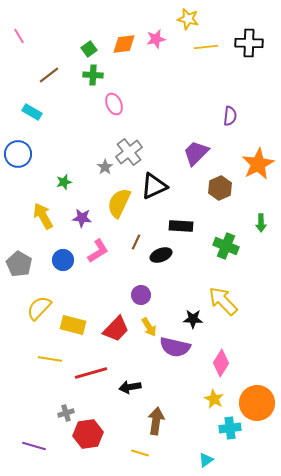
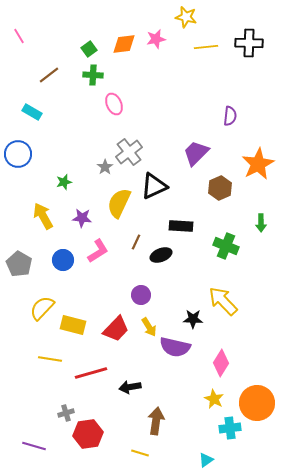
yellow star at (188, 19): moved 2 px left, 2 px up
yellow semicircle at (39, 308): moved 3 px right
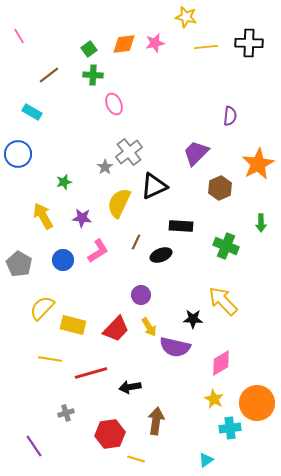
pink star at (156, 39): moved 1 px left, 4 px down
pink diamond at (221, 363): rotated 28 degrees clockwise
red hexagon at (88, 434): moved 22 px right
purple line at (34, 446): rotated 40 degrees clockwise
yellow line at (140, 453): moved 4 px left, 6 px down
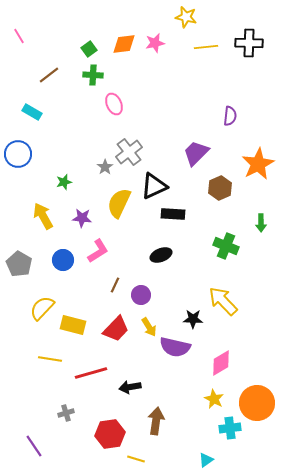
black rectangle at (181, 226): moved 8 px left, 12 px up
brown line at (136, 242): moved 21 px left, 43 px down
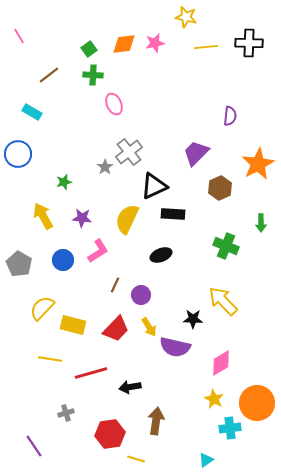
yellow semicircle at (119, 203): moved 8 px right, 16 px down
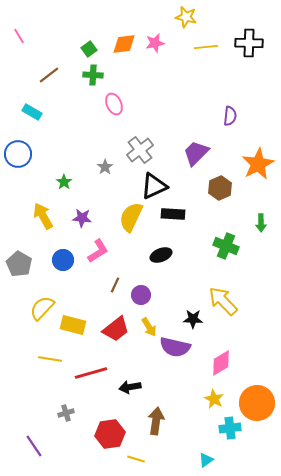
gray cross at (129, 152): moved 11 px right, 2 px up
green star at (64, 182): rotated 21 degrees counterclockwise
yellow semicircle at (127, 219): moved 4 px right, 2 px up
red trapezoid at (116, 329): rotated 8 degrees clockwise
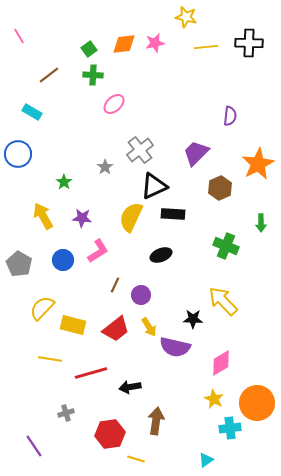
pink ellipse at (114, 104): rotated 70 degrees clockwise
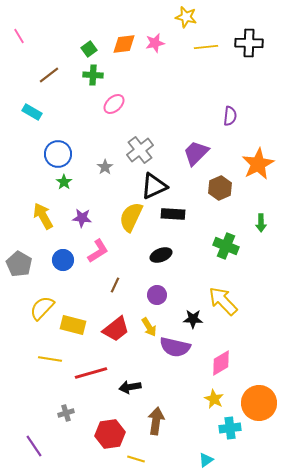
blue circle at (18, 154): moved 40 px right
purple circle at (141, 295): moved 16 px right
orange circle at (257, 403): moved 2 px right
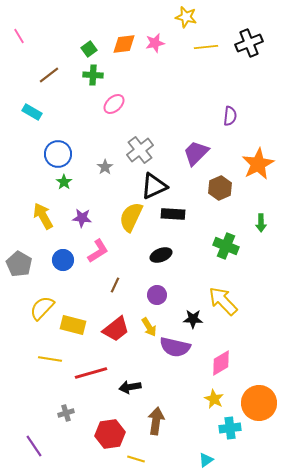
black cross at (249, 43): rotated 24 degrees counterclockwise
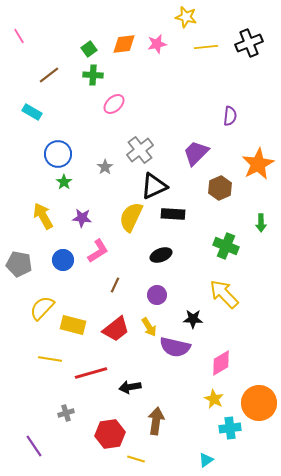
pink star at (155, 43): moved 2 px right, 1 px down
gray pentagon at (19, 264): rotated 20 degrees counterclockwise
yellow arrow at (223, 301): moved 1 px right, 7 px up
